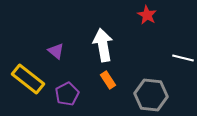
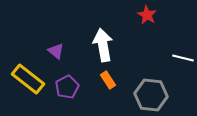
purple pentagon: moved 7 px up
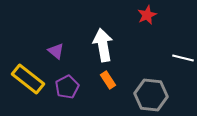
red star: rotated 18 degrees clockwise
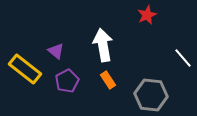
white line: rotated 35 degrees clockwise
yellow rectangle: moved 3 px left, 10 px up
purple pentagon: moved 6 px up
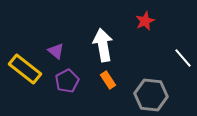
red star: moved 2 px left, 6 px down
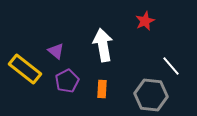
white line: moved 12 px left, 8 px down
orange rectangle: moved 6 px left, 9 px down; rotated 36 degrees clockwise
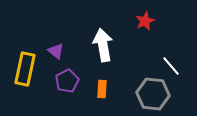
yellow rectangle: rotated 64 degrees clockwise
gray hexagon: moved 2 px right, 1 px up
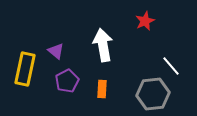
gray hexagon: rotated 12 degrees counterclockwise
